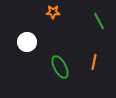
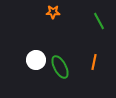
white circle: moved 9 px right, 18 px down
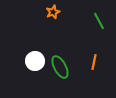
orange star: rotated 24 degrees counterclockwise
white circle: moved 1 px left, 1 px down
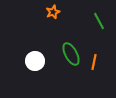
green ellipse: moved 11 px right, 13 px up
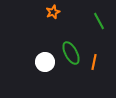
green ellipse: moved 1 px up
white circle: moved 10 px right, 1 px down
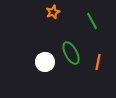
green line: moved 7 px left
orange line: moved 4 px right
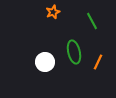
green ellipse: moved 3 px right, 1 px up; rotated 15 degrees clockwise
orange line: rotated 14 degrees clockwise
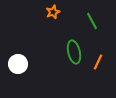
white circle: moved 27 px left, 2 px down
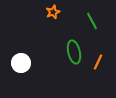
white circle: moved 3 px right, 1 px up
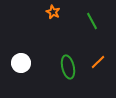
orange star: rotated 24 degrees counterclockwise
green ellipse: moved 6 px left, 15 px down
orange line: rotated 21 degrees clockwise
